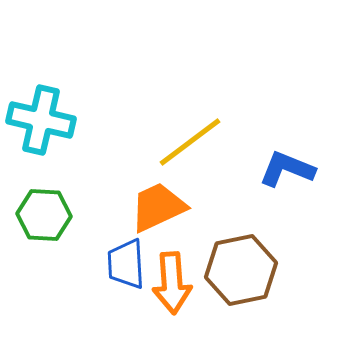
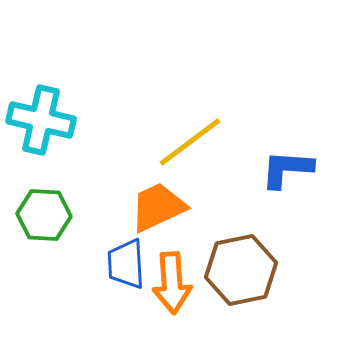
blue L-shape: rotated 18 degrees counterclockwise
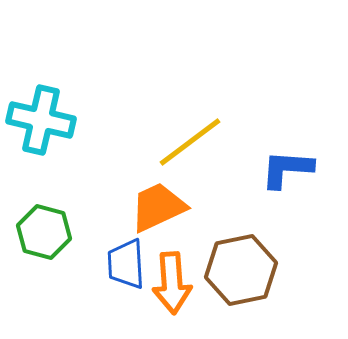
green hexagon: moved 17 px down; rotated 12 degrees clockwise
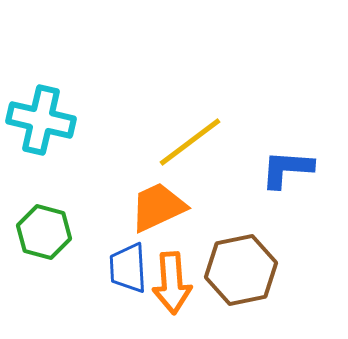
blue trapezoid: moved 2 px right, 4 px down
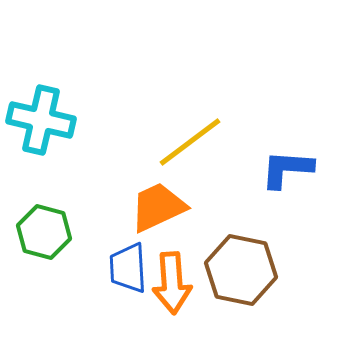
brown hexagon: rotated 24 degrees clockwise
